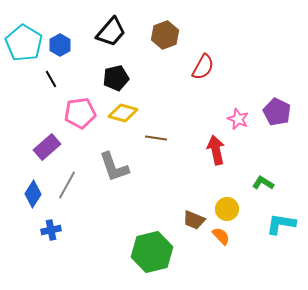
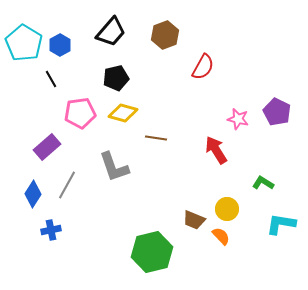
pink star: rotated 10 degrees counterclockwise
red arrow: rotated 20 degrees counterclockwise
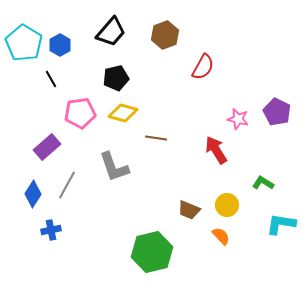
yellow circle: moved 4 px up
brown trapezoid: moved 5 px left, 10 px up
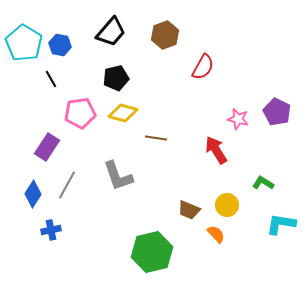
blue hexagon: rotated 20 degrees counterclockwise
purple rectangle: rotated 16 degrees counterclockwise
gray L-shape: moved 4 px right, 9 px down
orange semicircle: moved 5 px left, 2 px up
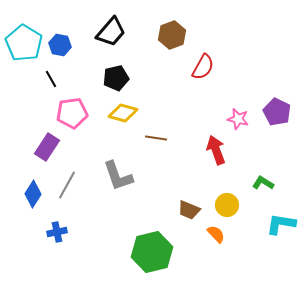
brown hexagon: moved 7 px right
pink pentagon: moved 8 px left
red arrow: rotated 12 degrees clockwise
blue cross: moved 6 px right, 2 px down
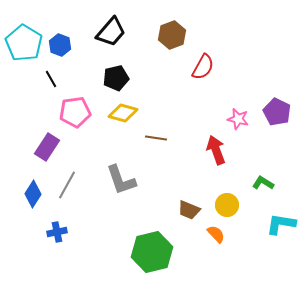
blue hexagon: rotated 10 degrees clockwise
pink pentagon: moved 3 px right, 1 px up
gray L-shape: moved 3 px right, 4 px down
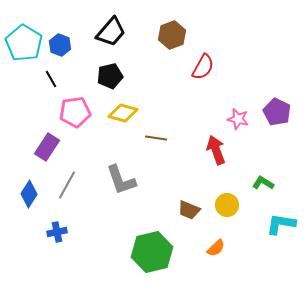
black pentagon: moved 6 px left, 2 px up
blue diamond: moved 4 px left
orange semicircle: moved 14 px down; rotated 90 degrees clockwise
